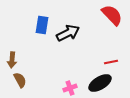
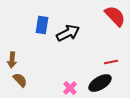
red semicircle: moved 3 px right, 1 px down
brown semicircle: rotated 14 degrees counterclockwise
pink cross: rotated 24 degrees counterclockwise
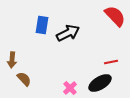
brown semicircle: moved 4 px right, 1 px up
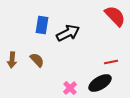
brown semicircle: moved 13 px right, 19 px up
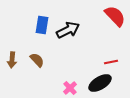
black arrow: moved 3 px up
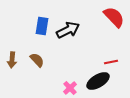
red semicircle: moved 1 px left, 1 px down
blue rectangle: moved 1 px down
black ellipse: moved 2 px left, 2 px up
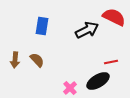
red semicircle: rotated 20 degrees counterclockwise
black arrow: moved 19 px right
brown arrow: moved 3 px right
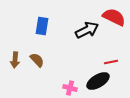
pink cross: rotated 32 degrees counterclockwise
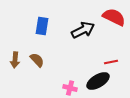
black arrow: moved 4 px left
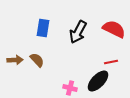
red semicircle: moved 12 px down
blue rectangle: moved 1 px right, 2 px down
black arrow: moved 5 px left, 2 px down; rotated 145 degrees clockwise
brown arrow: rotated 98 degrees counterclockwise
black ellipse: rotated 15 degrees counterclockwise
